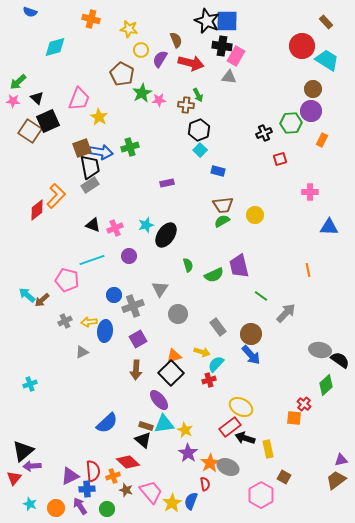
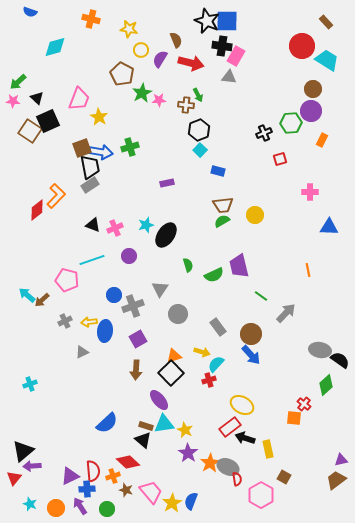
yellow ellipse at (241, 407): moved 1 px right, 2 px up
red semicircle at (205, 484): moved 32 px right, 5 px up
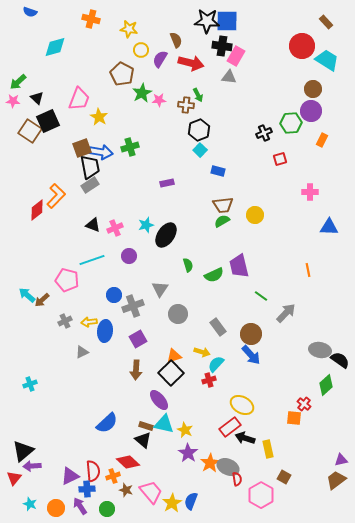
black star at (207, 21): rotated 20 degrees counterclockwise
cyan triangle at (164, 424): rotated 20 degrees clockwise
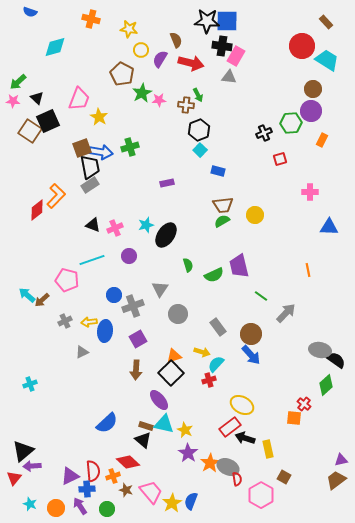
black semicircle at (340, 360): moved 4 px left
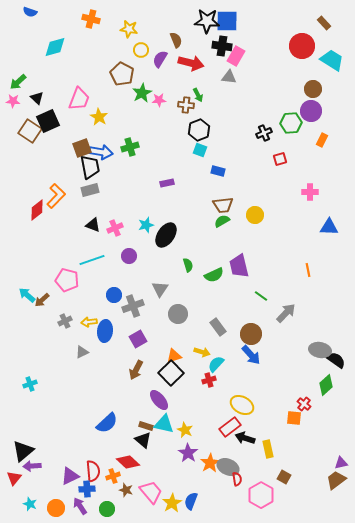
brown rectangle at (326, 22): moved 2 px left, 1 px down
cyan trapezoid at (327, 60): moved 5 px right
cyan square at (200, 150): rotated 24 degrees counterclockwise
gray rectangle at (90, 185): moved 5 px down; rotated 18 degrees clockwise
brown arrow at (136, 370): rotated 24 degrees clockwise
purple triangle at (341, 460): moved 3 px down
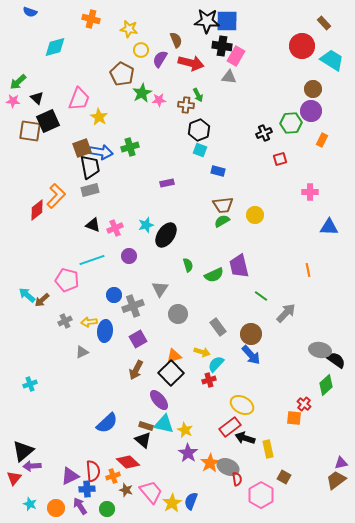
brown square at (30, 131): rotated 25 degrees counterclockwise
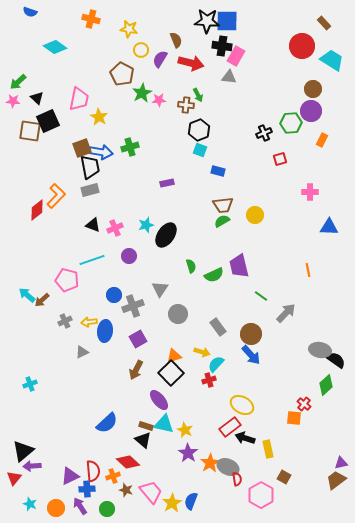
cyan diamond at (55, 47): rotated 50 degrees clockwise
pink trapezoid at (79, 99): rotated 10 degrees counterclockwise
green semicircle at (188, 265): moved 3 px right, 1 px down
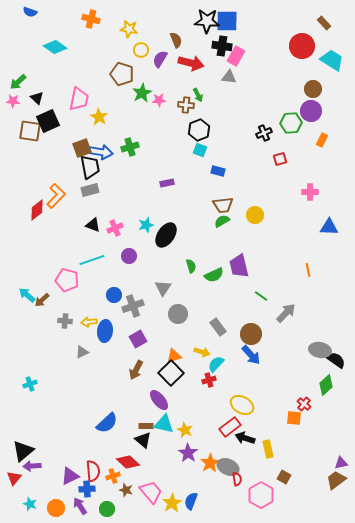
brown pentagon at (122, 74): rotated 10 degrees counterclockwise
gray triangle at (160, 289): moved 3 px right, 1 px up
gray cross at (65, 321): rotated 32 degrees clockwise
brown rectangle at (146, 426): rotated 16 degrees counterclockwise
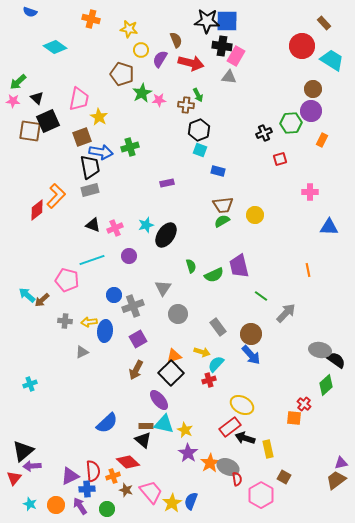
brown square at (82, 148): moved 11 px up
orange circle at (56, 508): moved 3 px up
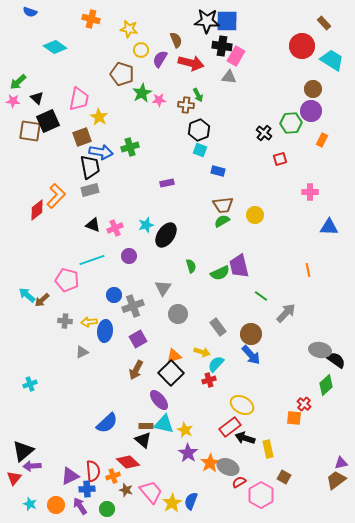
black cross at (264, 133): rotated 28 degrees counterclockwise
green semicircle at (214, 275): moved 6 px right, 2 px up
red semicircle at (237, 479): moved 2 px right, 3 px down; rotated 112 degrees counterclockwise
